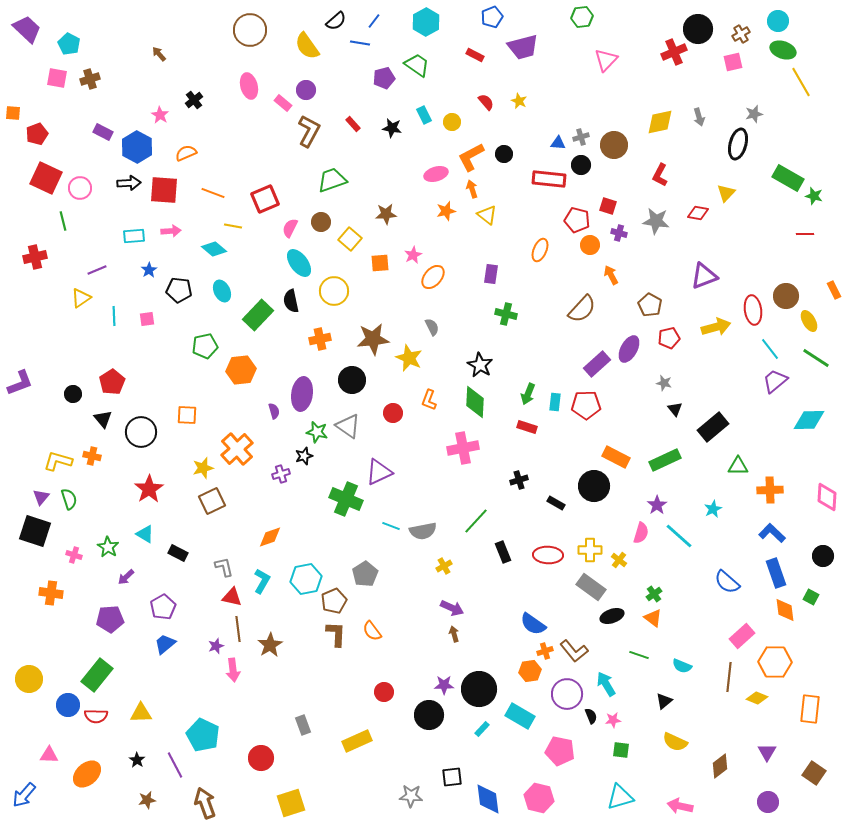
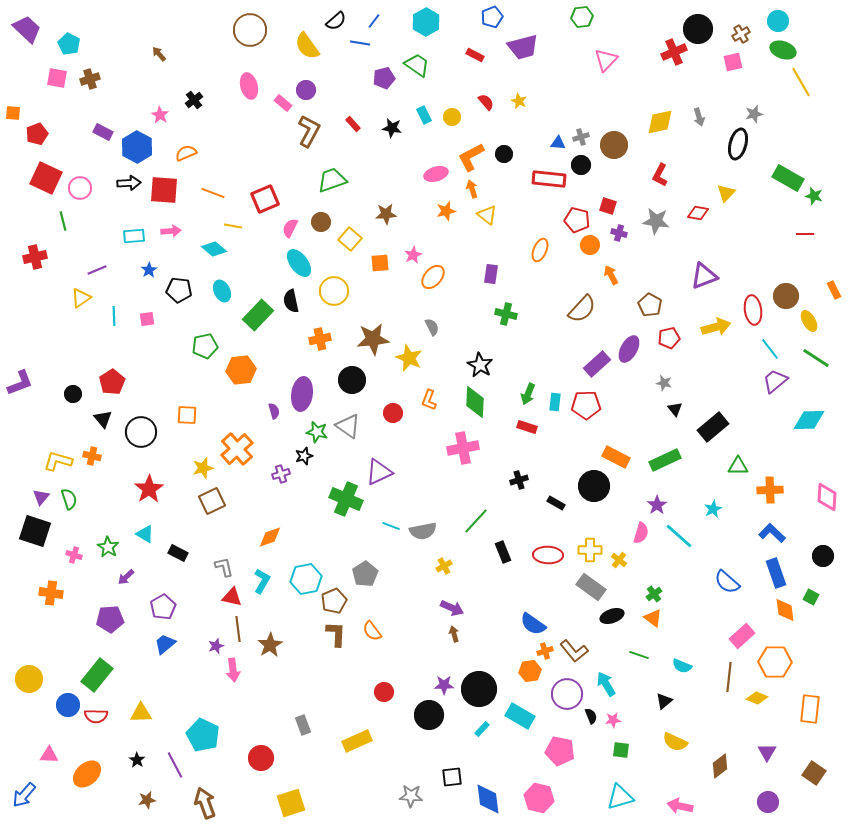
yellow circle at (452, 122): moved 5 px up
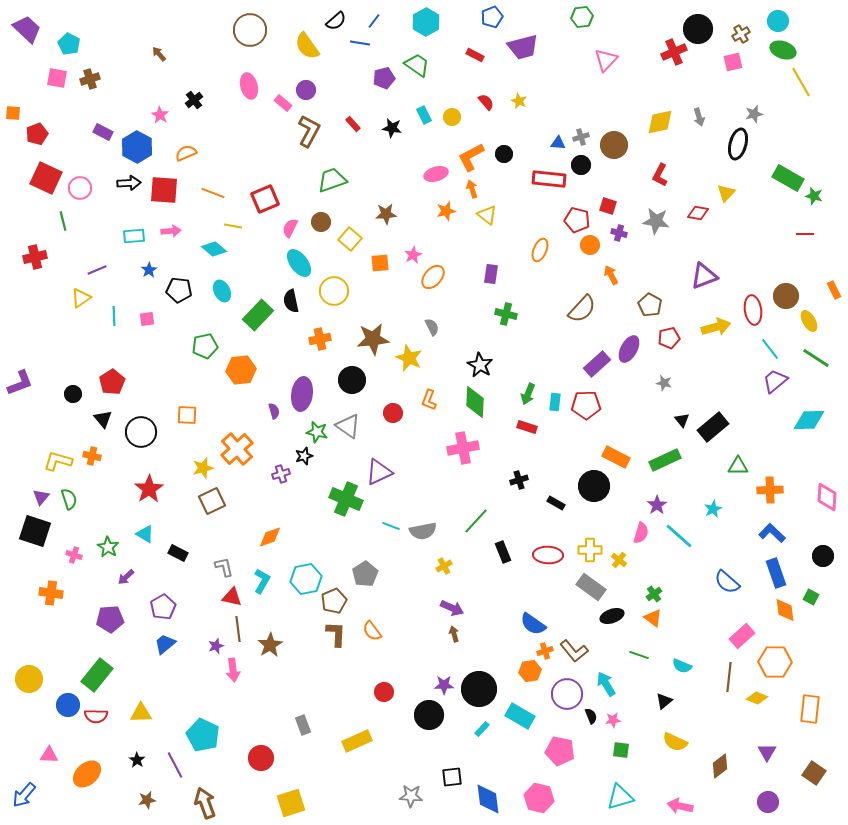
black triangle at (675, 409): moved 7 px right, 11 px down
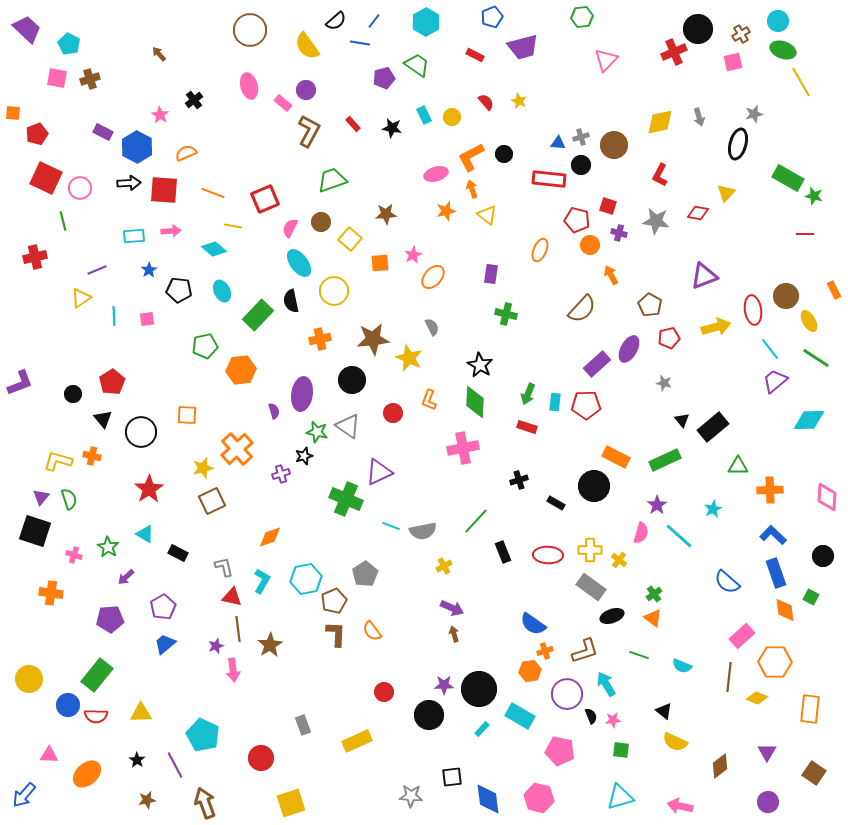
blue L-shape at (772, 533): moved 1 px right, 2 px down
brown L-shape at (574, 651): moved 11 px right; rotated 68 degrees counterclockwise
black triangle at (664, 701): moved 10 px down; rotated 42 degrees counterclockwise
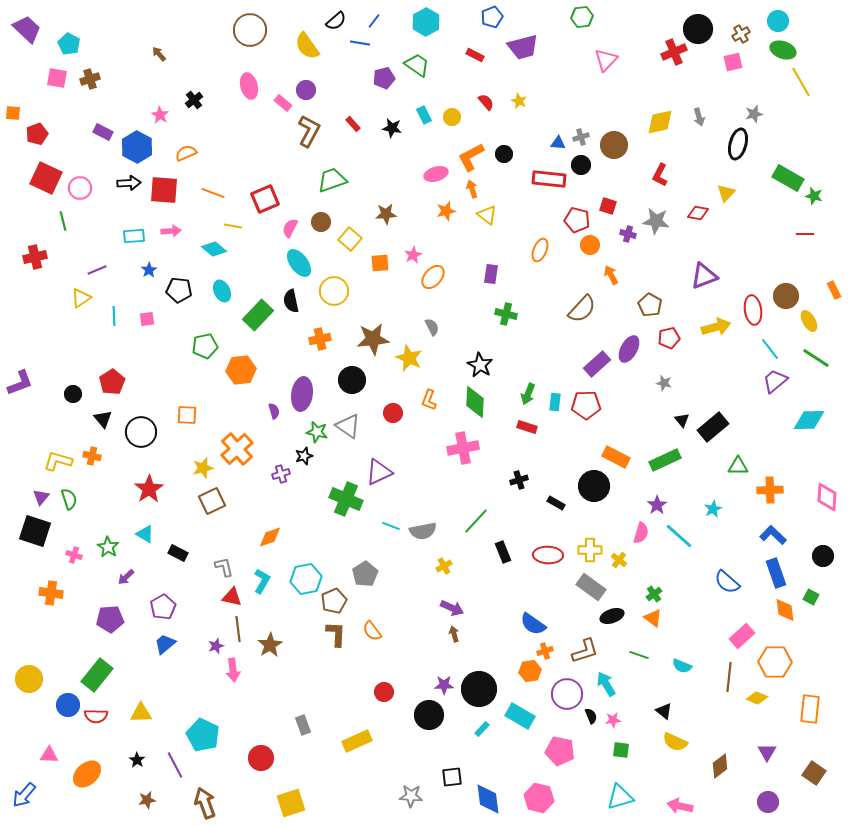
purple cross at (619, 233): moved 9 px right, 1 px down
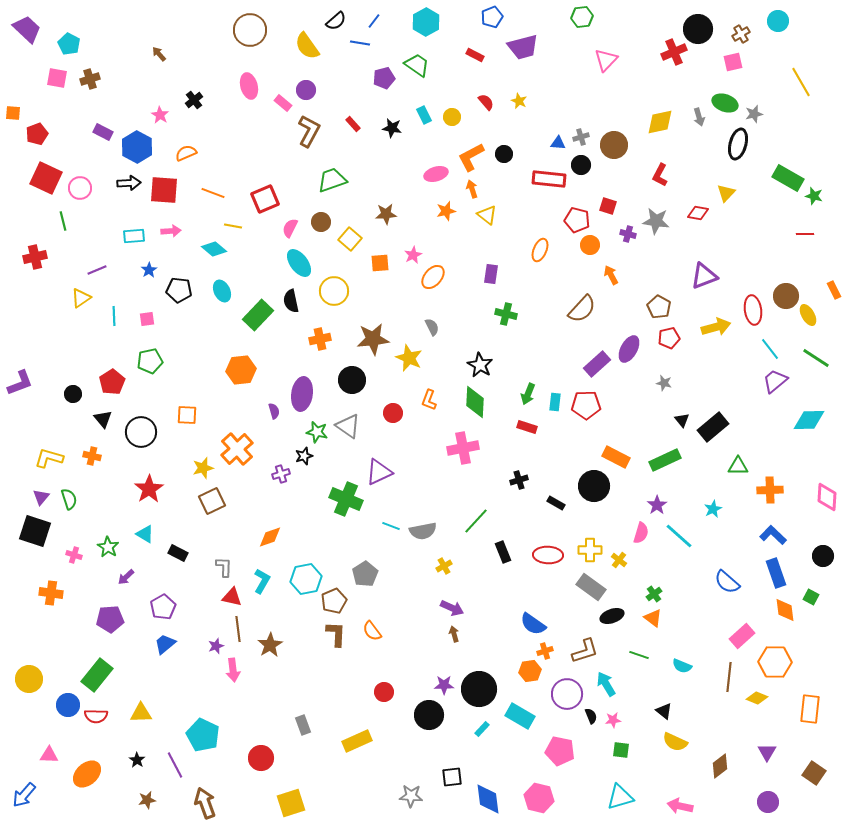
green ellipse at (783, 50): moved 58 px left, 53 px down
brown pentagon at (650, 305): moved 9 px right, 2 px down
yellow ellipse at (809, 321): moved 1 px left, 6 px up
green pentagon at (205, 346): moved 55 px left, 15 px down
yellow L-shape at (58, 461): moved 9 px left, 3 px up
gray L-shape at (224, 567): rotated 15 degrees clockwise
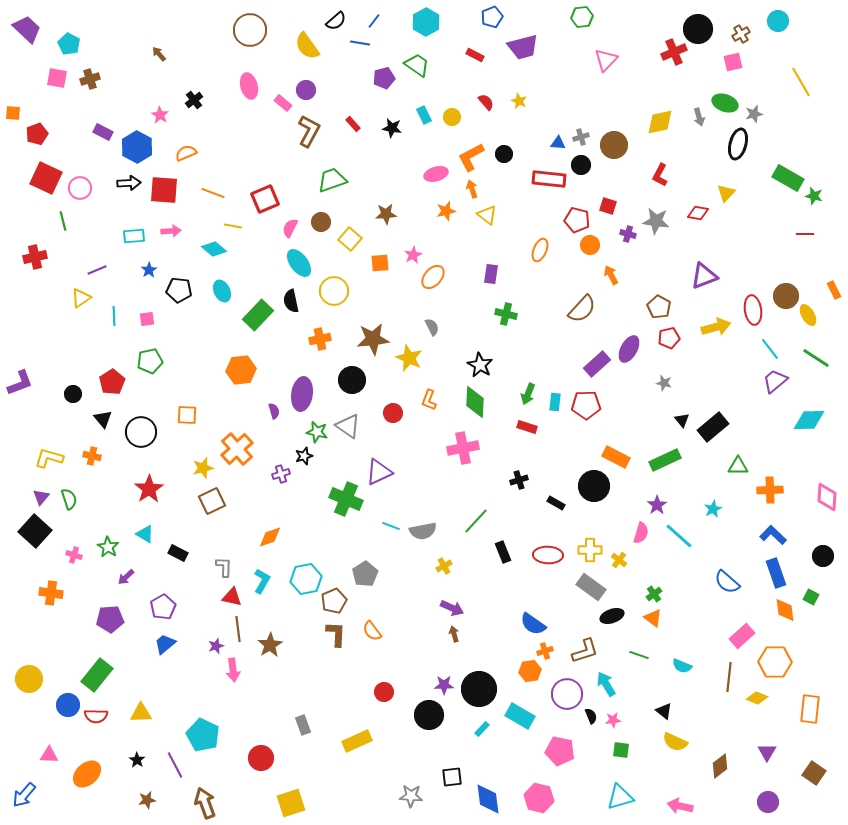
black square at (35, 531): rotated 24 degrees clockwise
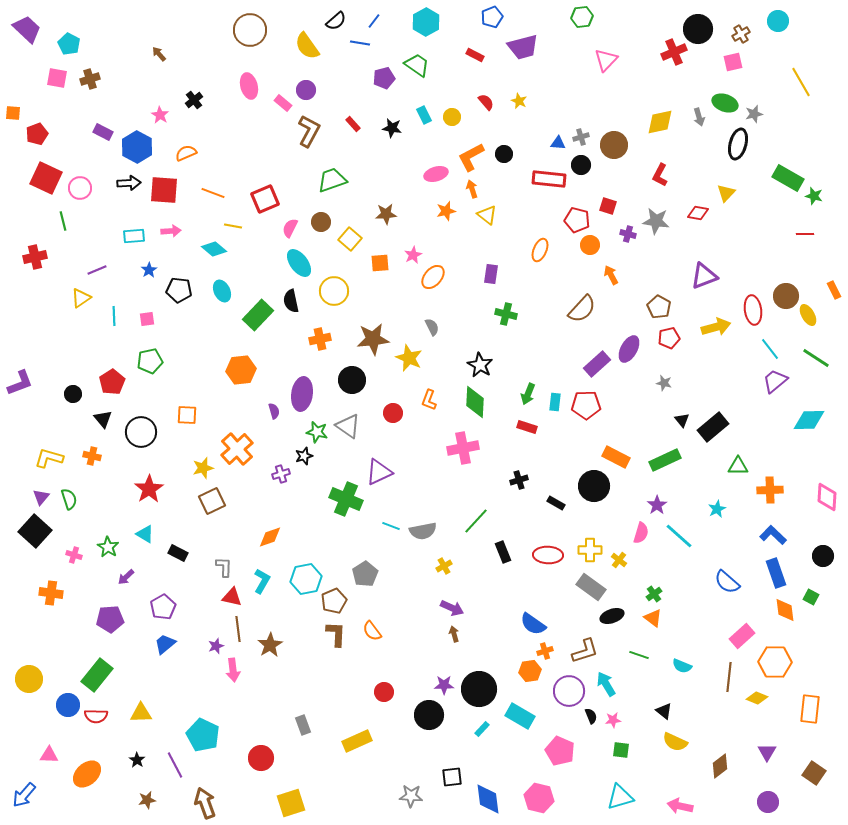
cyan star at (713, 509): moved 4 px right
purple circle at (567, 694): moved 2 px right, 3 px up
pink pentagon at (560, 751): rotated 12 degrees clockwise
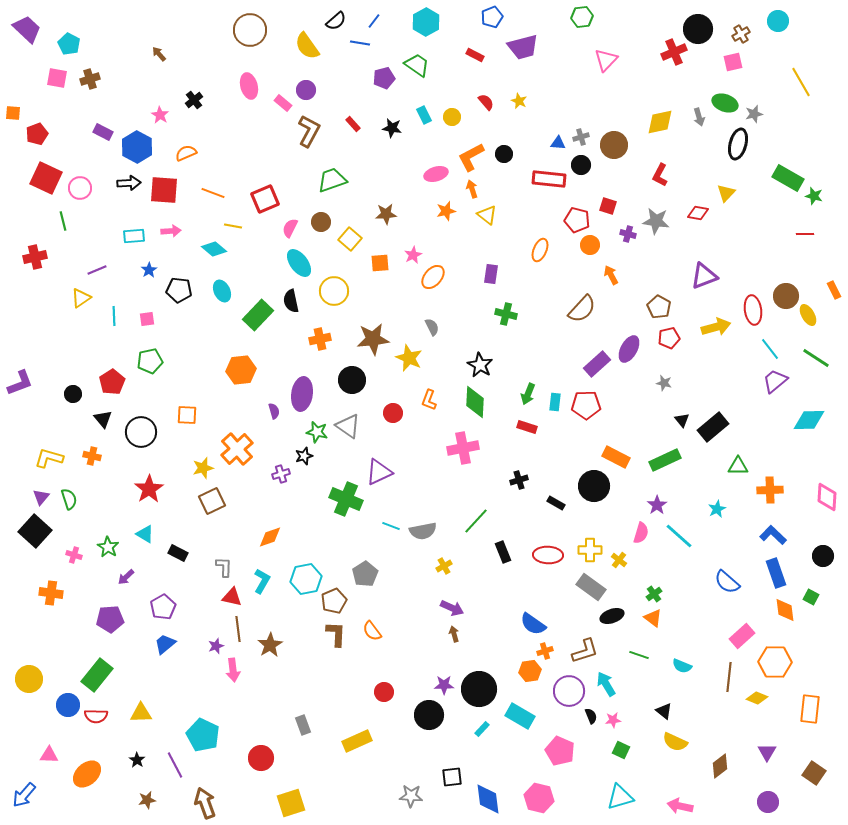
green square at (621, 750): rotated 18 degrees clockwise
